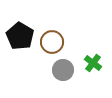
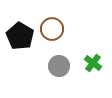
brown circle: moved 13 px up
gray circle: moved 4 px left, 4 px up
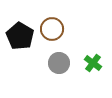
gray circle: moved 3 px up
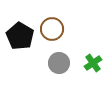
green cross: rotated 18 degrees clockwise
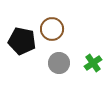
black pentagon: moved 2 px right, 5 px down; rotated 20 degrees counterclockwise
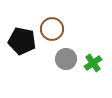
gray circle: moved 7 px right, 4 px up
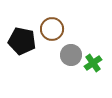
gray circle: moved 5 px right, 4 px up
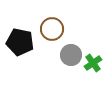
black pentagon: moved 2 px left, 1 px down
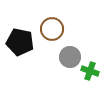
gray circle: moved 1 px left, 2 px down
green cross: moved 3 px left, 8 px down; rotated 36 degrees counterclockwise
